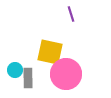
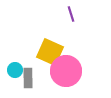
yellow square: rotated 12 degrees clockwise
pink circle: moved 3 px up
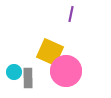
purple line: rotated 28 degrees clockwise
cyan circle: moved 1 px left, 2 px down
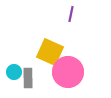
pink circle: moved 2 px right, 1 px down
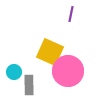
pink circle: moved 1 px up
gray rectangle: moved 1 px right, 7 px down
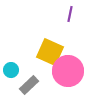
purple line: moved 1 px left
cyan circle: moved 3 px left, 2 px up
gray rectangle: rotated 48 degrees clockwise
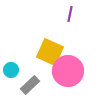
gray rectangle: moved 1 px right
